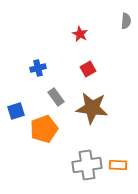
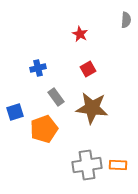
gray semicircle: moved 1 px up
blue square: moved 1 px left, 1 px down
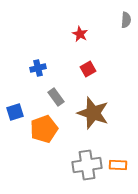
brown star: moved 1 px right, 5 px down; rotated 12 degrees clockwise
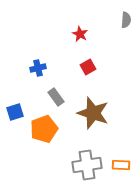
red square: moved 2 px up
orange rectangle: moved 3 px right
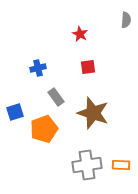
red square: rotated 21 degrees clockwise
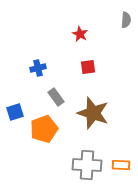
gray cross: rotated 12 degrees clockwise
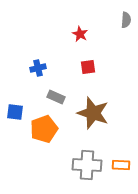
gray rectangle: rotated 30 degrees counterclockwise
blue square: rotated 24 degrees clockwise
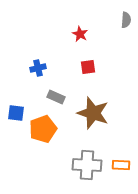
blue square: moved 1 px right, 1 px down
orange pentagon: moved 1 px left
